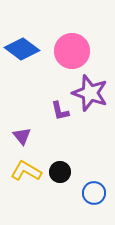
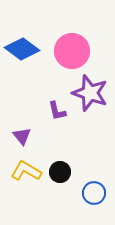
purple L-shape: moved 3 px left
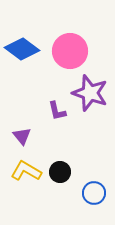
pink circle: moved 2 px left
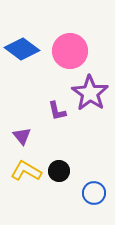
purple star: rotated 15 degrees clockwise
black circle: moved 1 px left, 1 px up
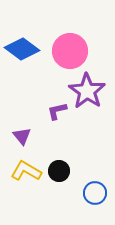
purple star: moved 3 px left, 2 px up
purple L-shape: rotated 90 degrees clockwise
blue circle: moved 1 px right
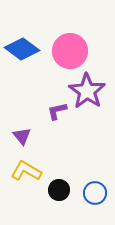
black circle: moved 19 px down
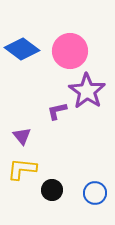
yellow L-shape: moved 4 px left, 2 px up; rotated 24 degrees counterclockwise
black circle: moved 7 px left
